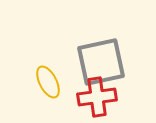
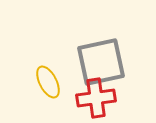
red cross: moved 1 px left, 1 px down
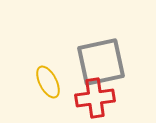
red cross: moved 1 px left
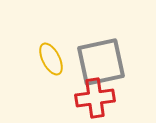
yellow ellipse: moved 3 px right, 23 px up
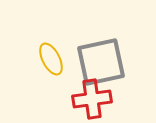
red cross: moved 3 px left, 1 px down
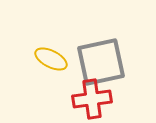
yellow ellipse: rotated 36 degrees counterclockwise
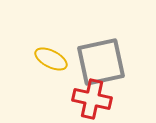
red cross: rotated 21 degrees clockwise
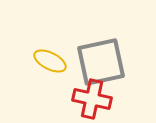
yellow ellipse: moved 1 px left, 2 px down
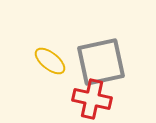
yellow ellipse: rotated 12 degrees clockwise
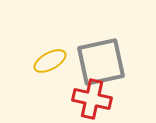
yellow ellipse: rotated 68 degrees counterclockwise
